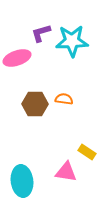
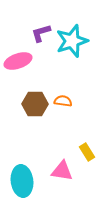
cyan star: rotated 16 degrees counterclockwise
pink ellipse: moved 1 px right, 3 px down
orange semicircle: moved 1 px left, 2 px down
yellow rectangle: rotated 24 degrees clockwise
pink triangle: moved 4 px left, 1 px up
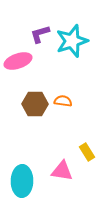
purple L-shape: moved 1 px left, 1 px down
cyan ellipse: rotated 8 degrees clockwise
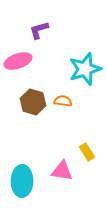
purple L-shape: moved 1 px left, 4 px up
cyan star: moved 13 px right, 28 px down
brown hexagon: moved 2 px left, 2 px up; rotated 15 degrees clockwise
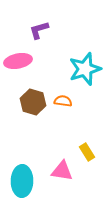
pink ellipse: rotated 8 degrees clockwise
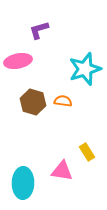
cyan ellipse: moved 1 px right, 2 px down
